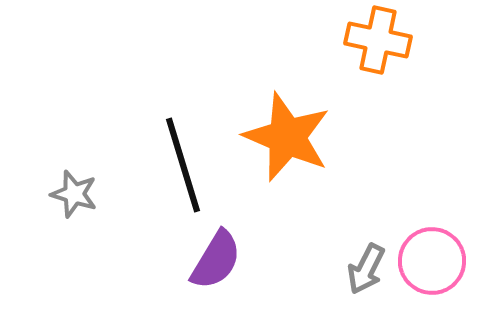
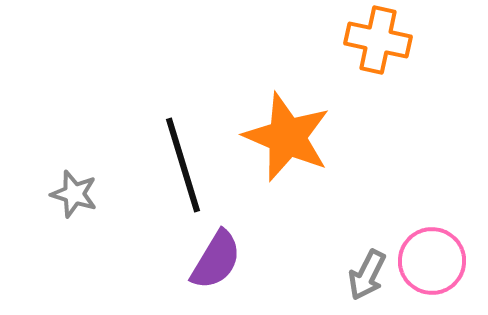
gray arrow: moved 1 px right, 6 px down
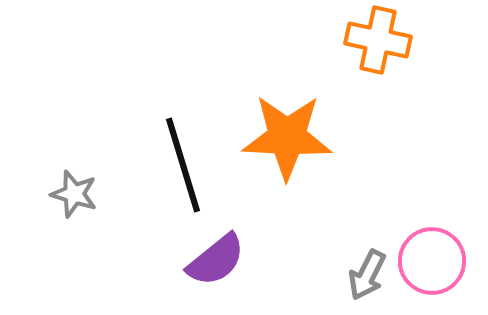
orange star: rotated 20 degrees counterclockwise
purple semicircle: rotated 20 degrees clockwise
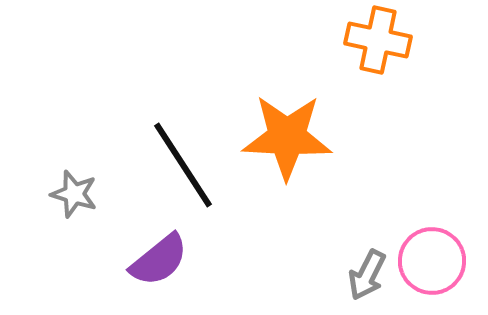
black line: rotated 16 degrees counterclockwise
purple semicircle: moved 57 px left
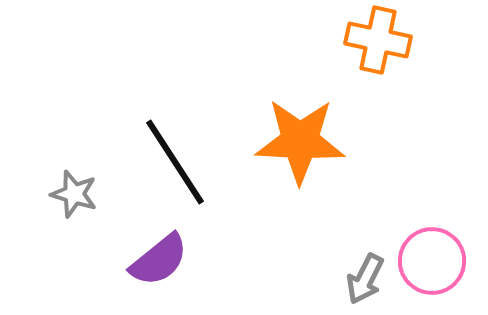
orange star: moved 13 px right, 4 px down
black line: moved 8 px left, 3 px up
gray arrow: moved 2 px left, 4 px down
